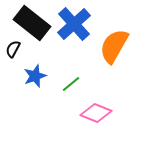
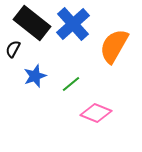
blue cross: moved 1 px left
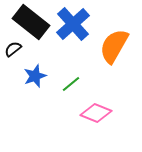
black rectangle: moved 1 px left, 1 px up
black semicircle: rotated 24 degrees clockwise
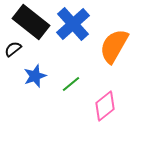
pink diamond: moved 9 px right, 7 px up; rotated 60 degrees counterclockwise
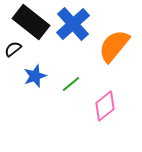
orange semicircle: rotated 9 degrees clockwise
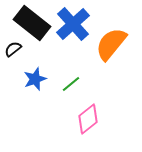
black rectangle: moved 1 px right, 1 px down
orange semicircle: moved 3 px left, 2 px up
blue star: moved 3 px down
pink diamond: moved 17 px left, 13 px down
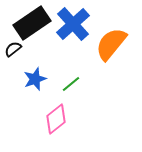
black rectangle: rotated 72 degrees counterclockwise
pink diamond: moved 32 px left
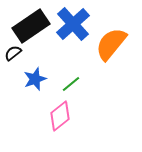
black rectangle: moved 1 px left, 3 px down
black semicircle: moved 4 px down
pink diamond: moved 4 px right, 3 px up
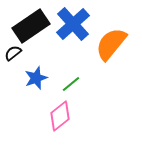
blue star: moved 1 px right, 1 px up
